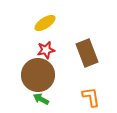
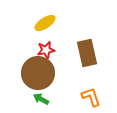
brown rectangle: rotated 8 degrees clockwise
brown circle: moved 2 px up
orange L-shape: rotated 10 degrees counterclockwise
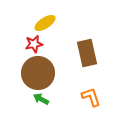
red star: moved 12 px left, 6 px up
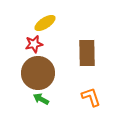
brown rectangle: rotated 12 degrees clockwise
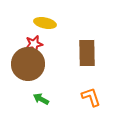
yellow ellipse: rotated 45 degrees clockwise
brown circle: moved 10 px left, 9 px up
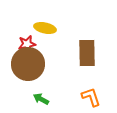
yellow ellipse: moved 5 px down
red star: moved 7 px left
